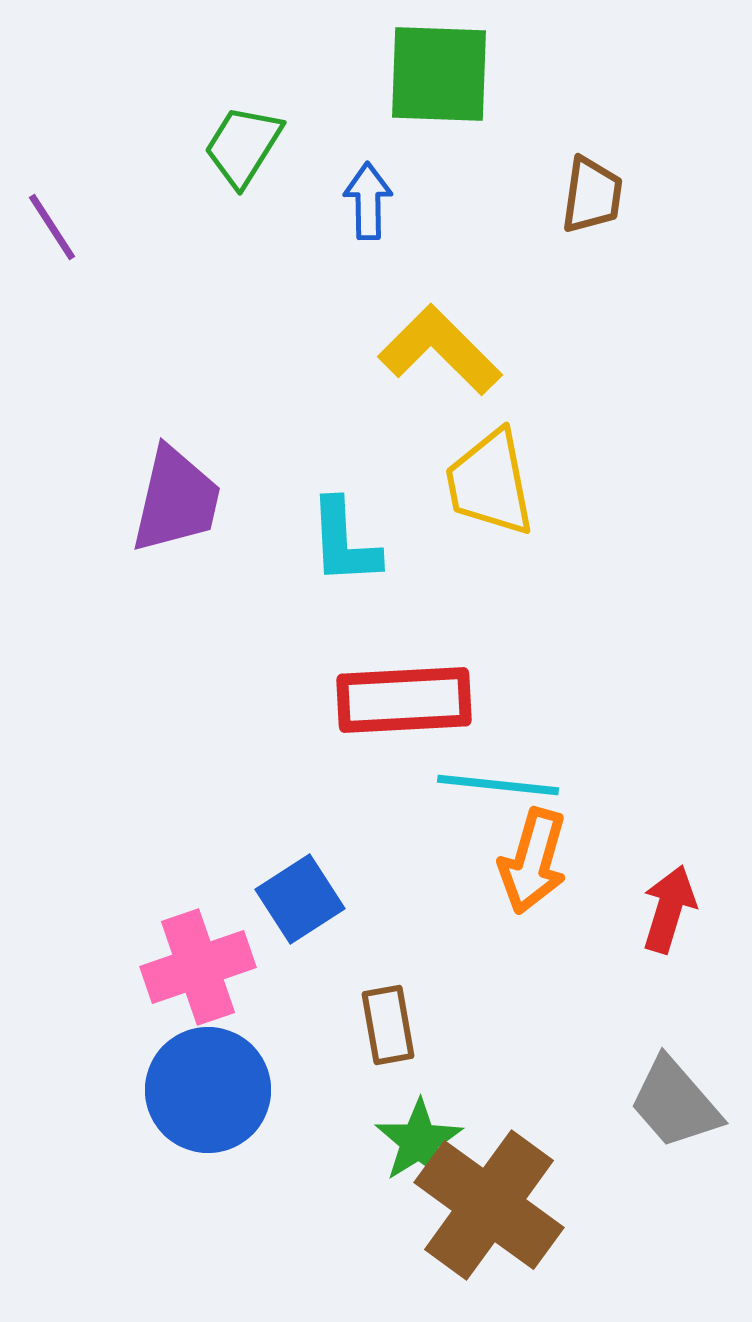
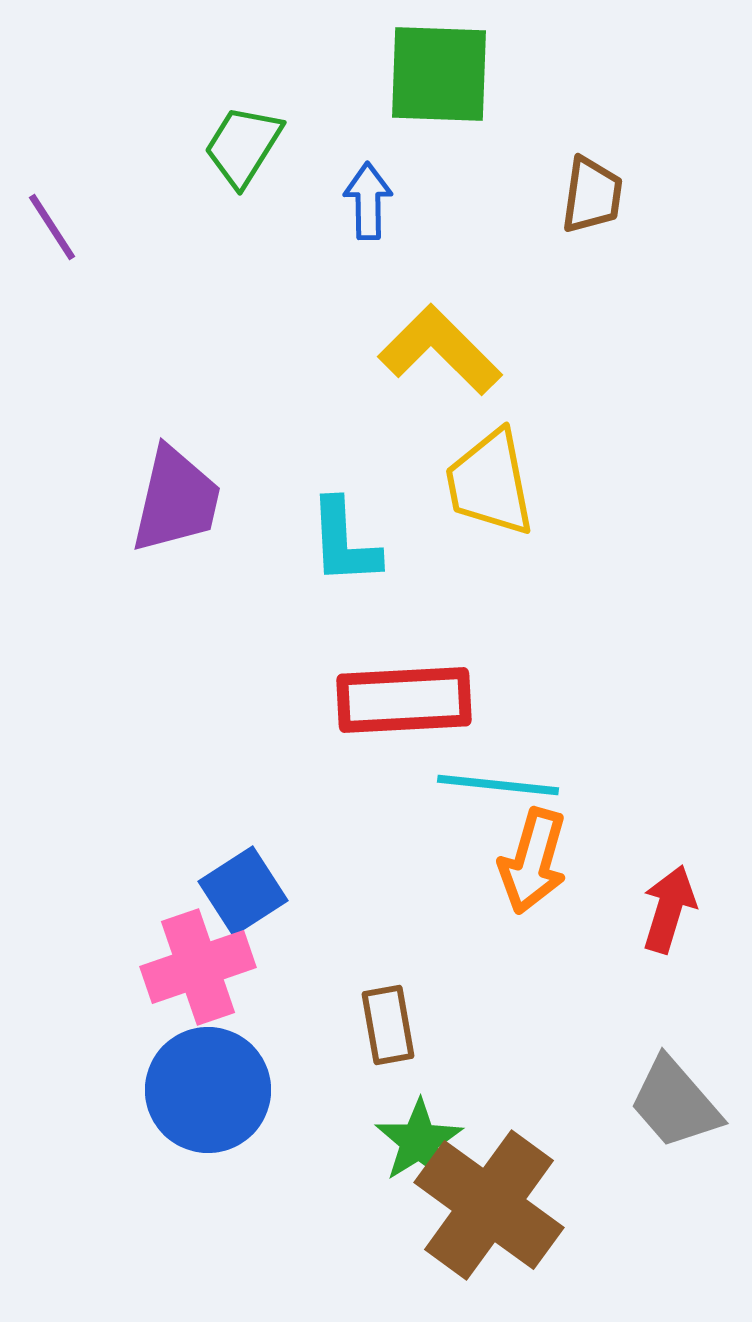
blue square: moved 57 px left, 8 px up
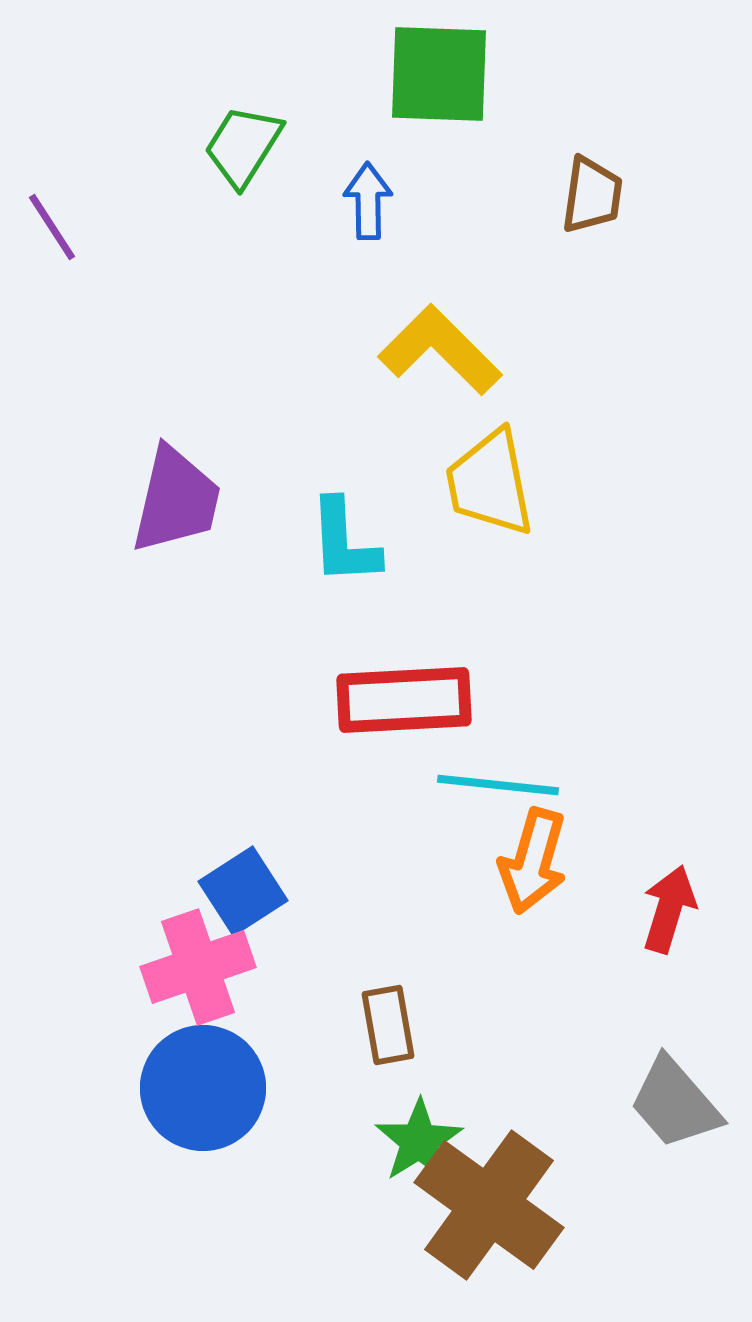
blue circle: moved 5 px left, 2 px up
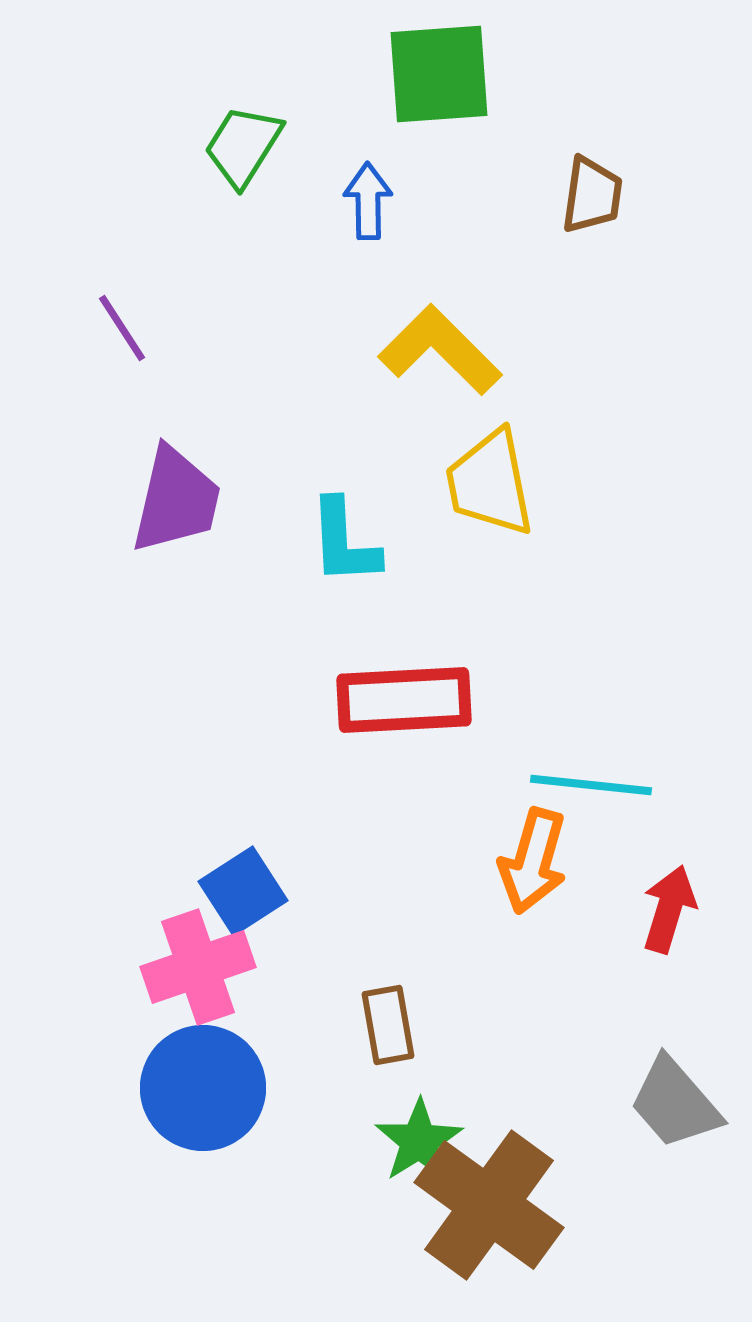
green square: rotated 6 degrees counterclockwise
purple line: moved 70 px right, 101 px down
cyan line: moved 93 px right
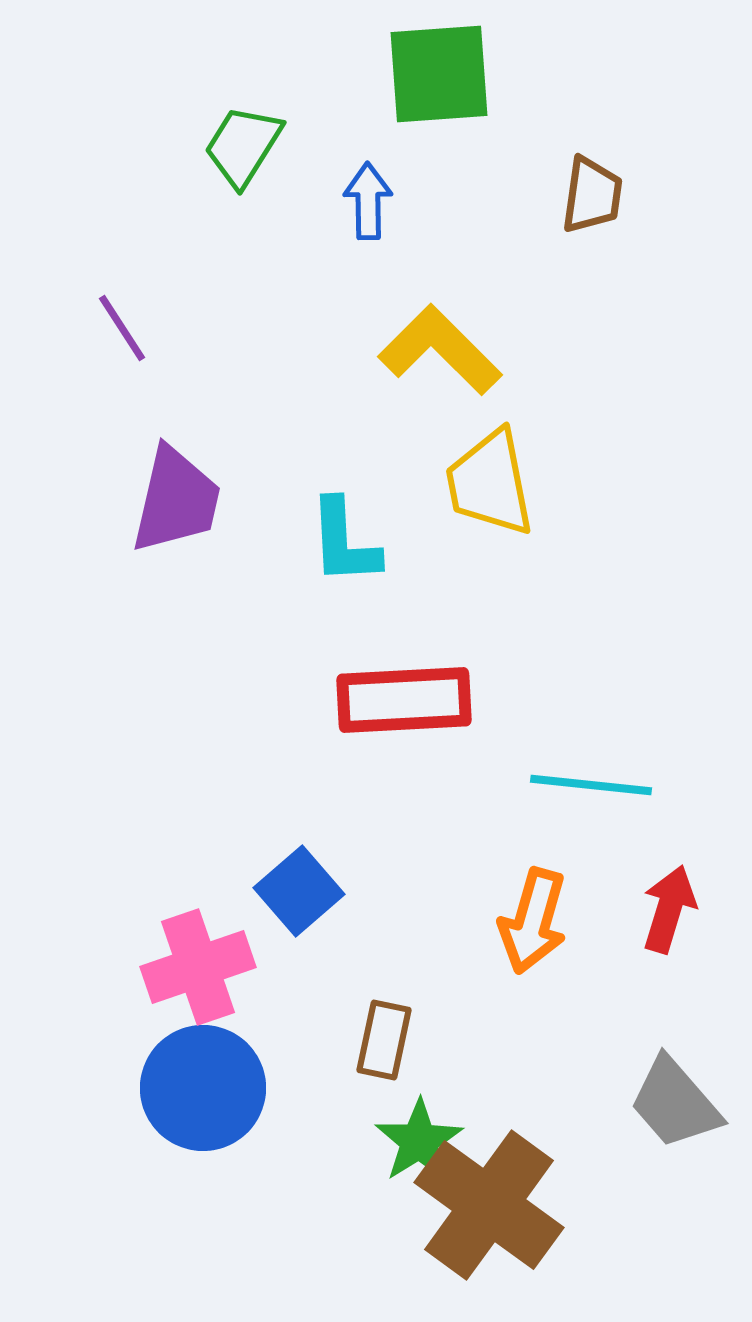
orange arrow: moved 60 px down
blue square: moved 56 px right; rotated 8 degrees counterclockwise
brown rectangle: moved 4 px left, 15 px down; rotated 22 degrees clockwise
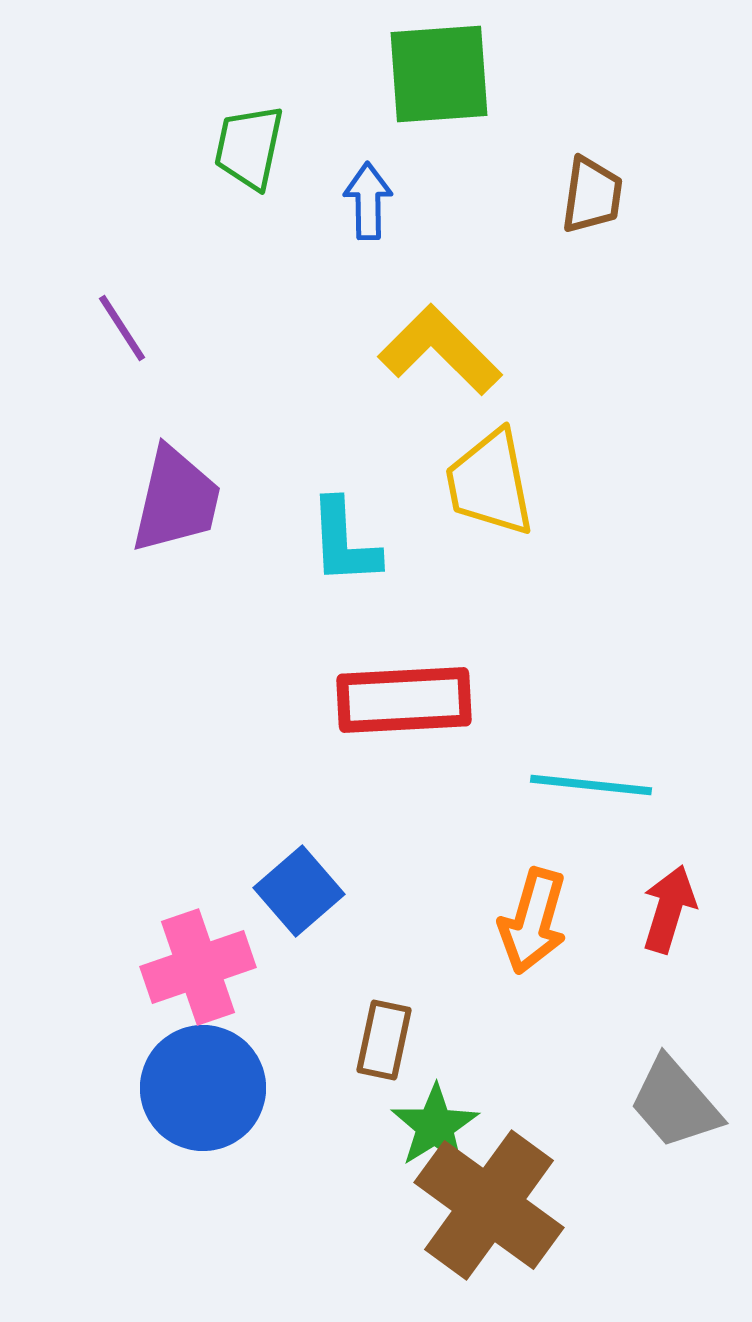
green trapezoid: moved 6 px right, 1 px down; rotated 20 degrees counterclockwise
green star: moved 16 px right, 15 px up
